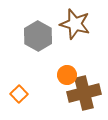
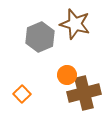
gray hexagon: moved 2 px right, 1 px down; rotated 8 degrees clockwise
orange square: moved 3 px right
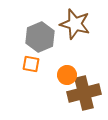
orange square: moved 9 px right, 30 px up; rotated 36 degrees counterclockwise
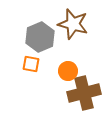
brown star: moved 2 px left
orange circle: moved 1 px right, 4 px up
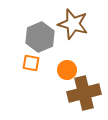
orange square: moved 1 px up
orange circle: moved 1 px left, 1 px up
